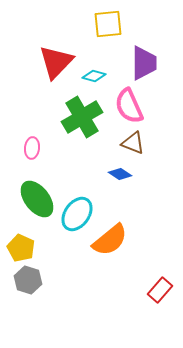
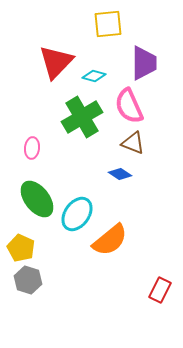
red rectangle: rotated 15 degrees counterclockwise
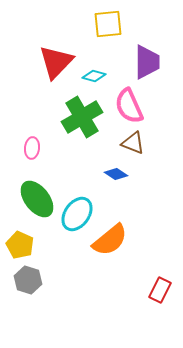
purple trapezoid: moved 3 px right, 1 px up
blue diamond: moved 4 px left
yellow pentagon: moved 1 px left, 3 px up
